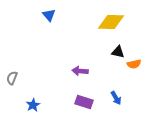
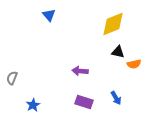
yellow diamond: moved 2 px right, 2 px down; rotated 24 degrees counterclockwise
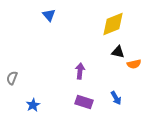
purple arrow: rotated 91 degrees clockwise
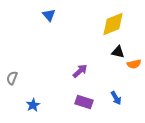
purple arrow: rotated 42 degrees clockwise
